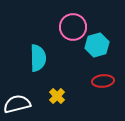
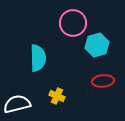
pink circle: moved 4 px up
yellow cross: rotated 21 degrees counterclockwise
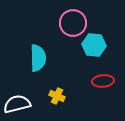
cyan hexagon: moved 3 px left; rotated 20 degrees clockwise
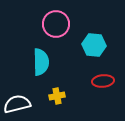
pink circle: moved 17 px left, 1 px down
cyan semicircle: moved 3 px right, 4 px down
yellow cross: rotated 35 degrees counterclockwise
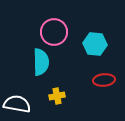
pink circle: moved 2 px left, 8 px down
cyan hexagon: moved 1 px right, 1 px up
red ellipse: moved 1 px right, 1 px up
white semicircle: rotated 24 degrees clockwise
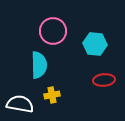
pink circle: moved 1 px left, 1 px up
cyan semicircle: moved 2 px left, 3 px down
yellow cross: moved 5 px left, 1 px up
white semicircle: moved 3 px right
